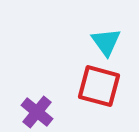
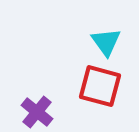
red square: moved 1 px right
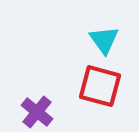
cyan triangle: moved 2 px left, 2 px up
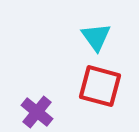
cyan triangle: moved 8 px left, 3 px up
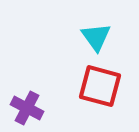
purple cross: moved 10 px left, 4 px up; rotated 12 degrees counterclockwise
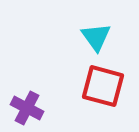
red square: moved 3 px right
